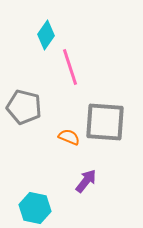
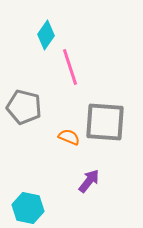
purple arrow: moved 3 px right
cyan hexagon: moved 7 px left
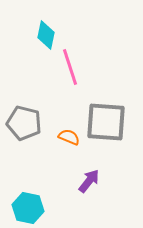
cyan diamond: rotated 24 degrees counterclockwise
gray pentagon: moved 16 px down
gray square: moved 1 px right
